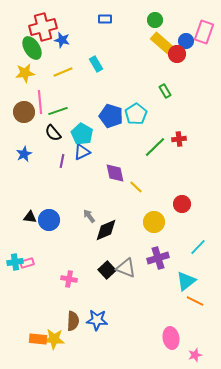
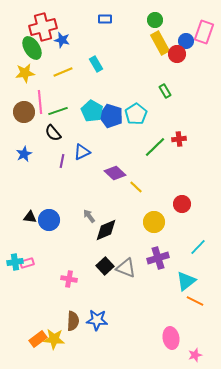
yellow rectangle at (162, 43): moved 2 px left; rotated 20 degrees clockwise
cyan pentagon at (82, 134): moved 10 px right, 23 px up
purple diamond at (115, 173): rotated 35 degrees counterclockwise
black square at (107, 270): moved 2 px left, 4 px up
orange rectangle at (38, 339): rotated 42 degrees counterclockwise
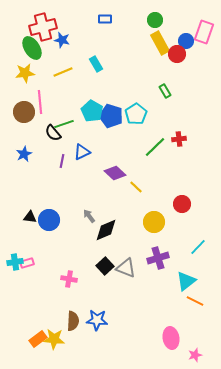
green line at (58, 111): moved 6 px right, 13 px down
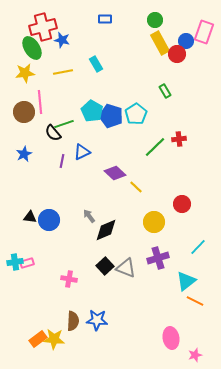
yellow line at (63, 72): rotated 12 degrees clockwise
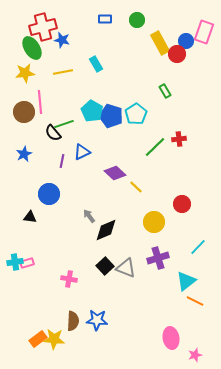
green circle at (155, 20): moved 18 px left
blue circle at (49, 220): moved 26 px up
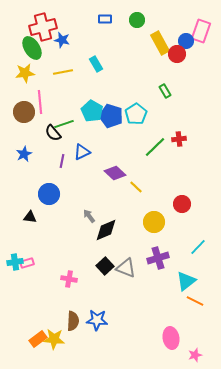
pink rectangle at (204, 32): moved 3 px left, 1 px up
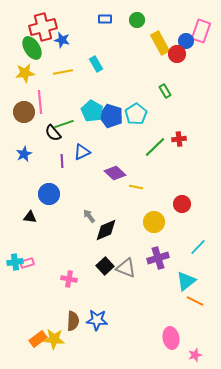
purple line at (62, 161): rotated 16 degrees counterclockwise
yellow line at (136, 187): rotated 32 degrees counterclockwise
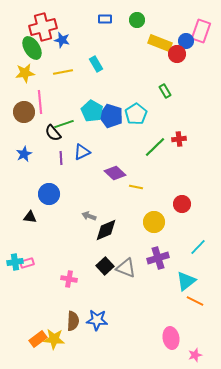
yellow rectangle at (160, 43): rotated 40 degrees counterclockwise
purple line at (62, 161): moved 1 px left, 3 px up
gray arrow at (89, 216): rotated 32 degrees counterclockwise
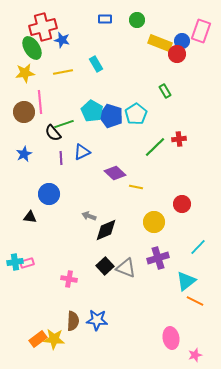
blue circle at (186, 41): moved 4 px left
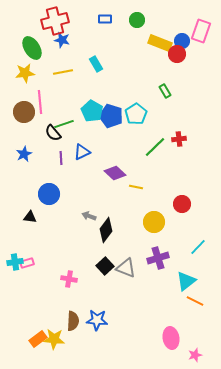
red cross at (43, 27): moved 12 px right, 6 px up
black diamond at (106, 230): rotated 30 degrees counterclockwise
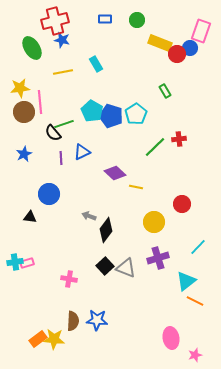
blue circle at (182, 41): moved 8 px right, 7 px down
yellow star at (25, 73): moved 5 px left, 15 px down
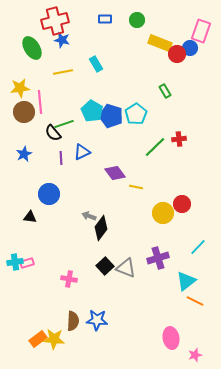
purple diamond at (115, 173): rotated 10 degrees clockwise
yellow circle at (154, 222): moved 9 px right, 9 px up
black diamond at (106, 230): moved 5 px left, 2 px up
